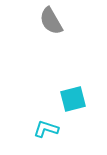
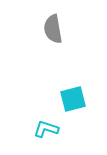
gray semicircle: moved 2 px right, 8 px down; rotated 20 degrees clockwise
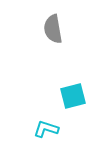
cyan square: moved 3 px up
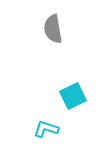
cyan square: rotated 12 degrees counterclockwise
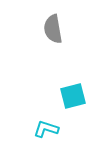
cyan square: rotated 12 degrees clockwise
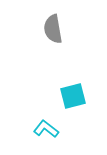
cyan L-shape: rotated 20 degrees clockwise
